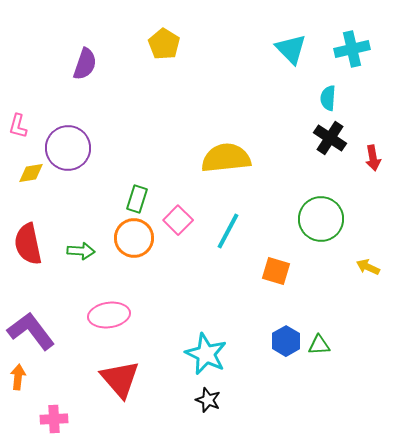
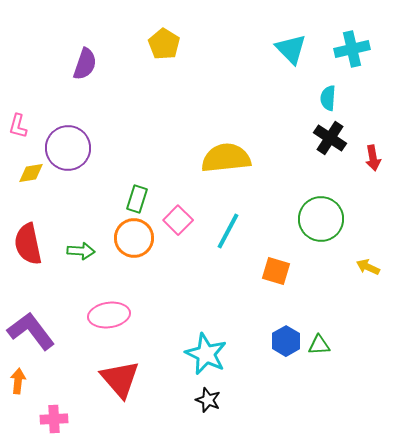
orange arrow: moved 4 px down
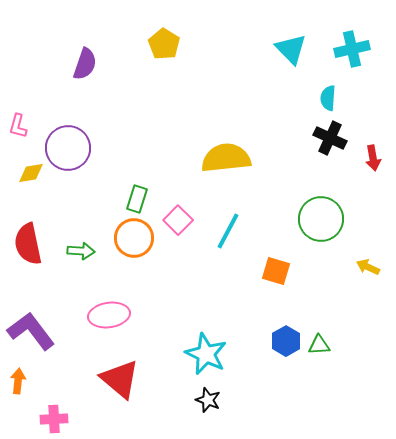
black cross: rotated 8 degrees counterclockwise
red triangle: rotated 9 degrees counterclockwise
